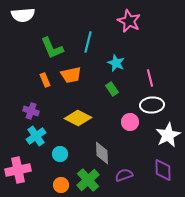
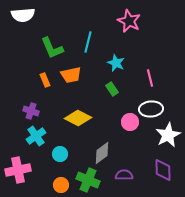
white ellipse: moved 1 px left, 4 px down
gray diamond: rotated 55 degrees clockwise
purple semicircle: rotated 18 degrees clockwise
green cross: rotated 25 degrees counterclockwise
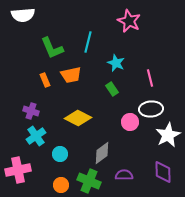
purple diamond: moved 2 px down
green cross: moved 1 px right, 1 px down
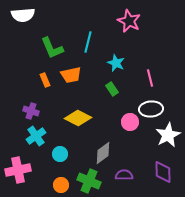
gray diamond: moved 1 px right
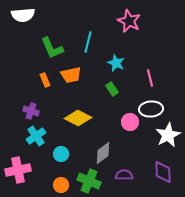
cyan circle: moved 1 px right
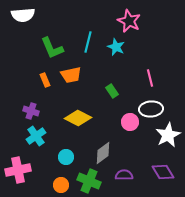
cyan star: moved 16 px up
green rectangle: moved 2 px down
cyan circle: moved 5 px right, 3 px down
purple diamond: rotated 30 degrees counterclockwise
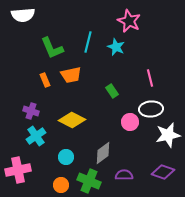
yellow diamond: moved 6 px left, 2 px down
white star: rotated 15 degrees clockwise
purple diamond: rotated 40 degrees counterclockwise
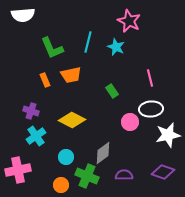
green cross: moved 2 px left, 5 px up
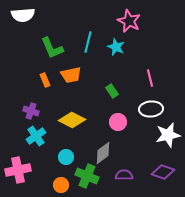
pink circle: moved 12 px left
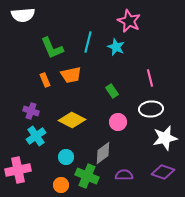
white star: moved 3 px left, 3 px down
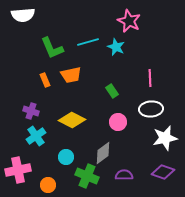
cyan line: rotated 60 degrees clockwise
pink line: rotated 12 degrees clockwise
orange circle: moved 13 px left
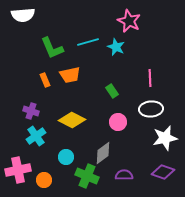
orange trapezoid: moved 1 px left
orange circle: moved 4 px left, 5 px up
